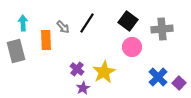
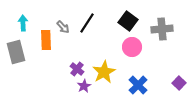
gray rectangle: moved 1 px down
blue cross: moved 20 px left, 8 px down
purple star: moved 1 px right, 2 px up
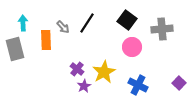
black square: moved 1 px left, 1 px up
gray rectangle: moved 1 px left, 3 px up
blue cross: rotated 18 degrees counterclockwise
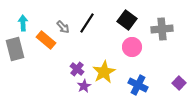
orange rectangle: rotated 48 degrees counterclockwise
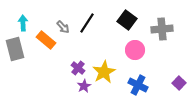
pink circle: moved 3 px right, 3 px down
purple cross: moved 1 px right, 1 px up
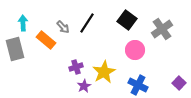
gray cross: rotated 30 degrees counterclockwise
purple cross: moved 2 px left, 1 px up; rotated 32 degrees clockwise
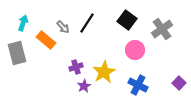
cyan arrow: rotated 21 degrees clockwise
gray rectangle: moved 2 px right, 4 px down
